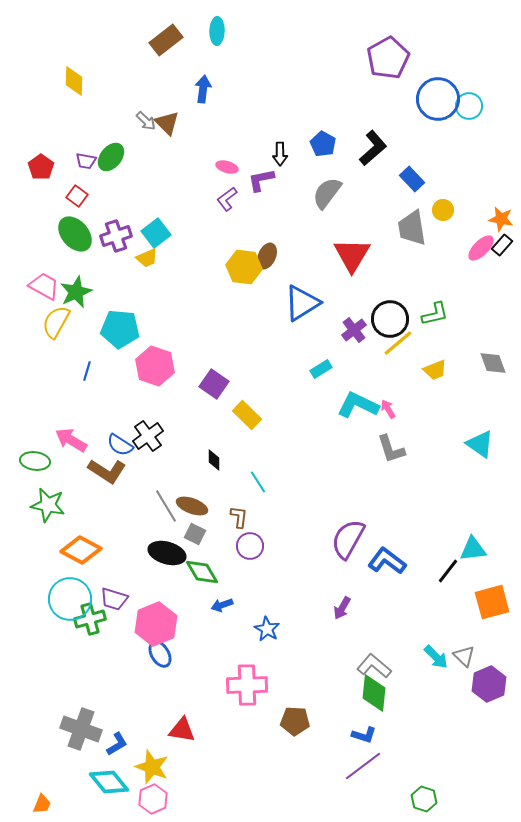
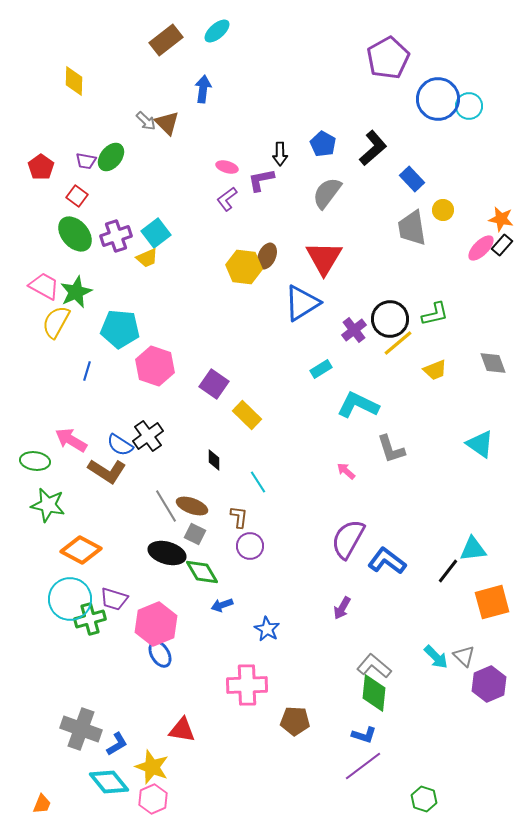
cyan ellipse at (217, 31): rotated 48 degrees clockwise
red triangle at (352, 255): moved 28 px left, 3 px down
pink arrow at (388, 409): moved 42 px left, 62 px down; rotated 18 degrees counterclockwise
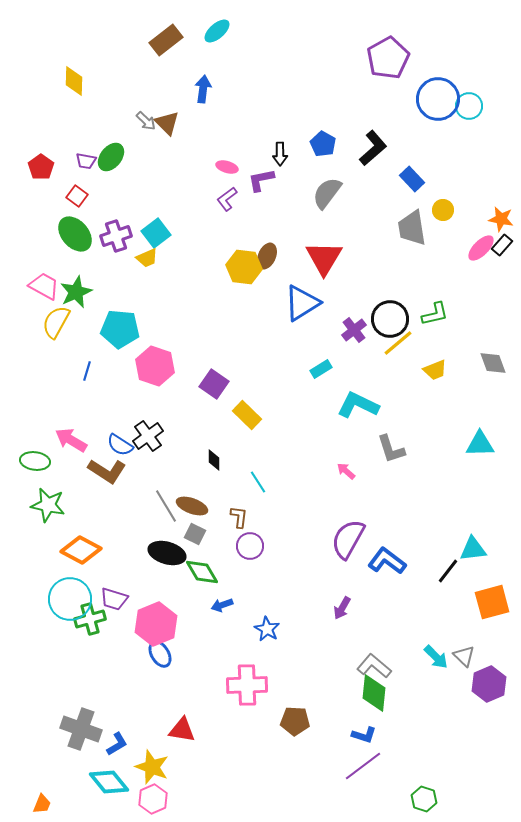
cyan triangle at (480, 444): rotated 36 degrees counterclockwise
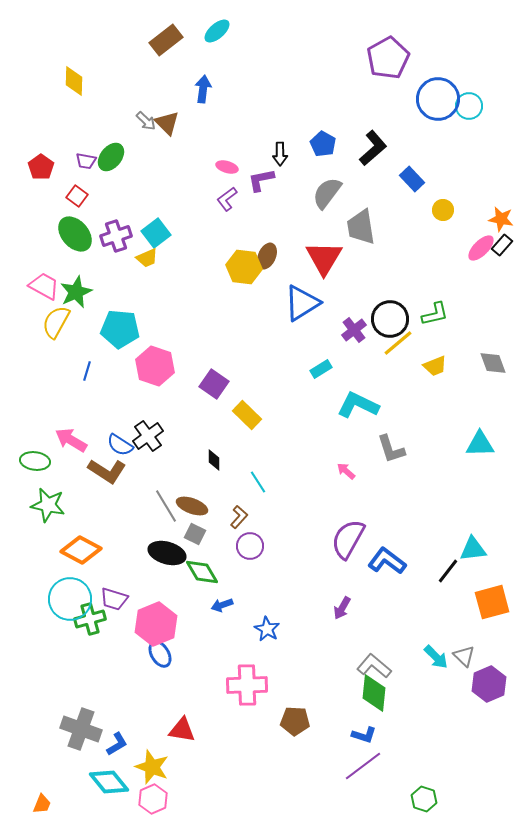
gray trapezoid at (412, 228): moved 51 px left, 1 px up
yellow trapezoid at (435, 370): moved 4 px up
brown L-shape at (239, 517): rotated 35 degrees clockwise
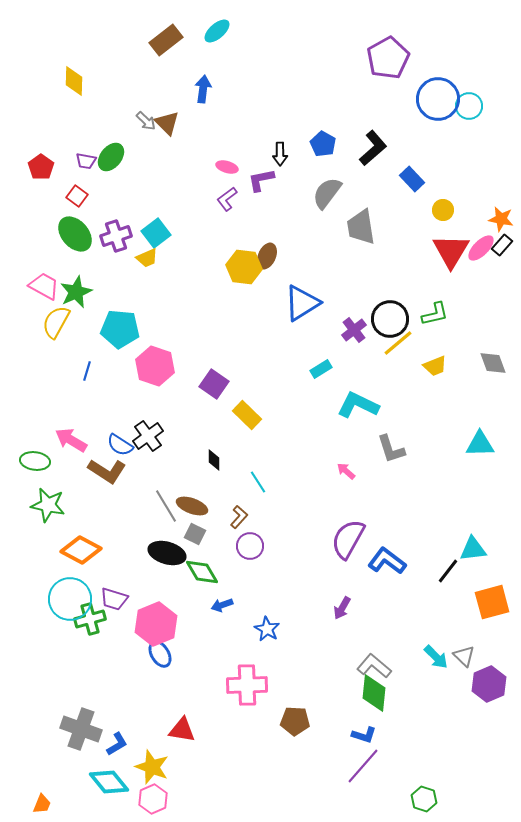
red triangle at (324, 258): moved 127 px right, 7 px up
purple line at (363, 766): rotated 12 degrees counterclockwise
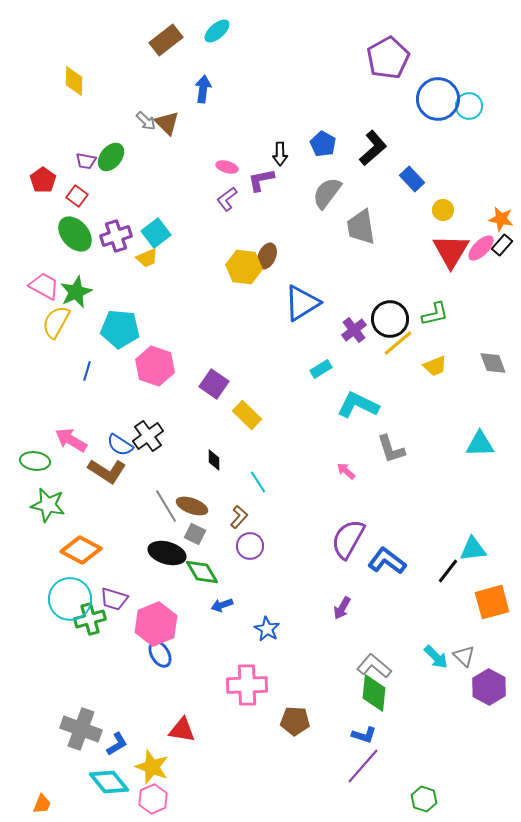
red pentagon at (41, 167): moved 2 px right, 13 px down
purple hexagon at (489, 684): moved 3 px down; rotated 8 degrees counterclockwise
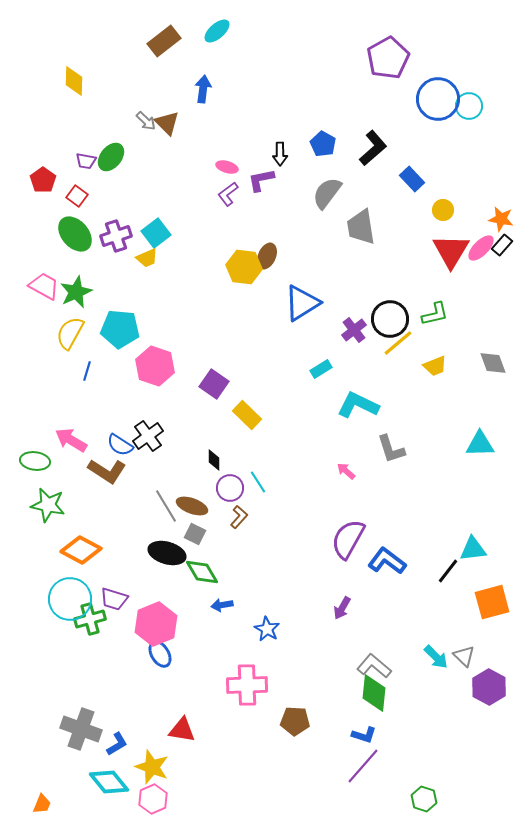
brown rectangle at (166, 40): moved 2 px left, 1 px down
purple L-shape at (227, 199): moved 1 px right, 5 px up
yellow semicircle at (56, 322): moved 14 px right, 11 px down
purple circle at (250, 546): moved 20 px left, 58 px up
blue arrow at (222, 605): rotated 10 degrees clockwise
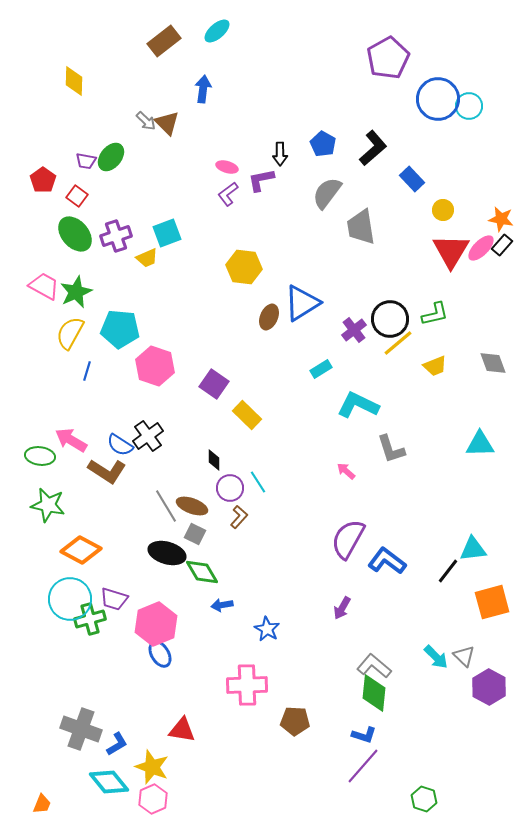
cyan square at (156, 233): moved 11 px right; rotated 16 degrees clockwise
brown ellipse at (267, 256): moved 2 px right, 61 px down
green ellipse at (35, 461): moved 5 px right, 5 px up
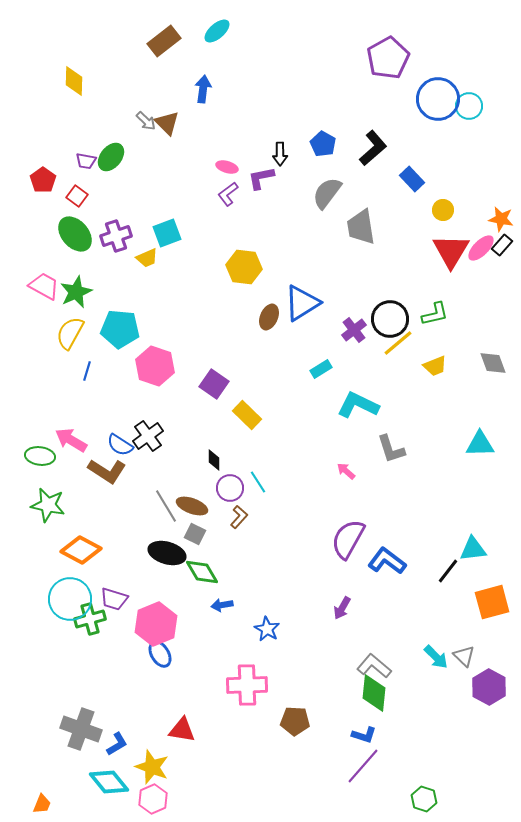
purple L-shape at (261, 180): moved 2 px up
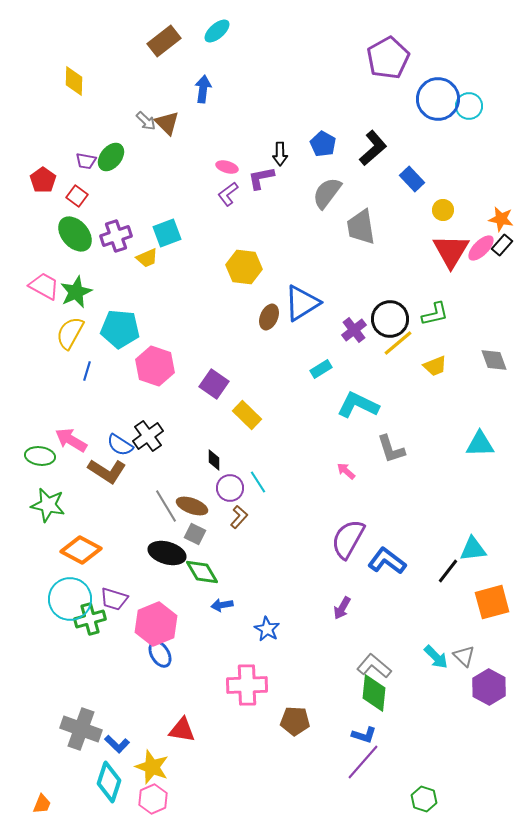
gray diamond at (493, 363): moved 1 px right, 3 px up
blue L-shape at (117, 744): rotated 75 degrees clockwise
purple line at (363, 766): moved 4 px up
cyan diamond at (109, 782): rotated 57 degrees clockwise
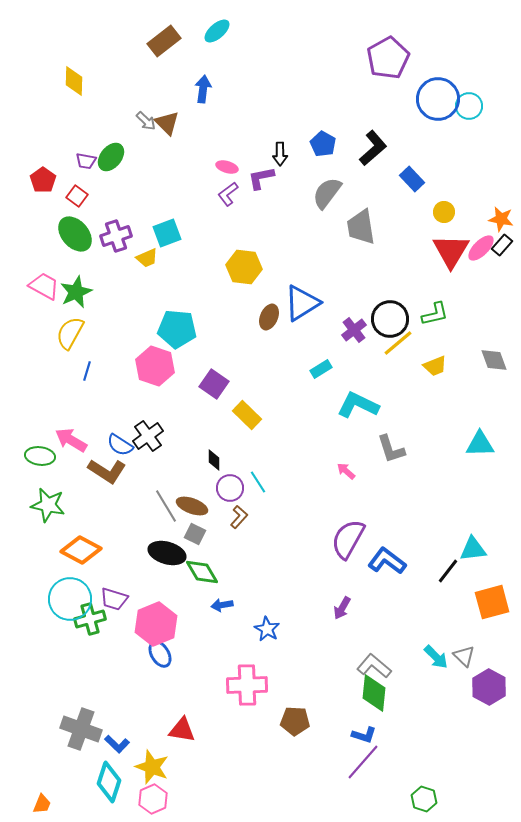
yellow circle at (443, 210): moved 1 px right, 2 px down
cyan pentagon at (120, 329): moved 57 px right
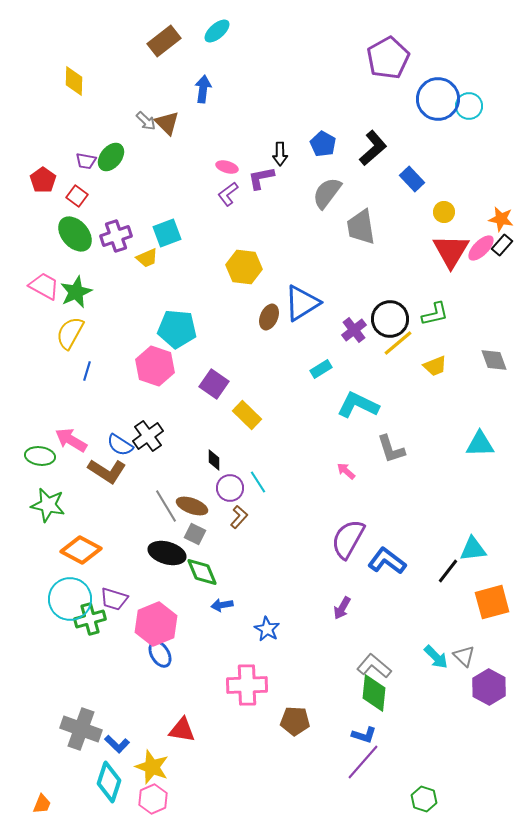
green diamond at (202, 572): rotated 8 degrees clockwise
